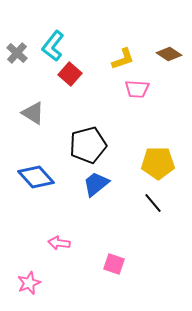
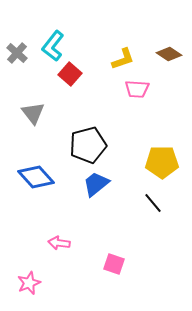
gray triangle: rotated 20 degrees clockwise
yellow pentagon: moved 4 px right, 1 px up
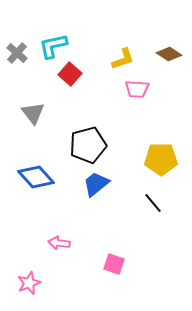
cyan L-shape: rotated 40 degrees clockwise
yellow pentagon: moved 1 px left, 3 px up
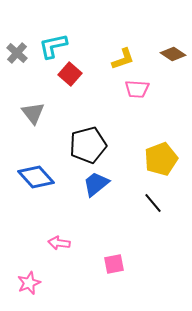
brown diamond: moved 4 px right
yellow pentagon: rotated 20 degrees counterclockwise
pink square: rotated 30 degrees counterclockwise
